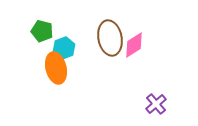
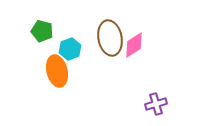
cyan hexagon: moved 6 px right, 1 px down
orange ellipse: moved 1 px right, 3 px down
purple cross: rotated 25 degrees clockwise
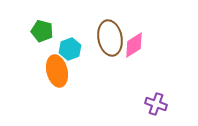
purple cross: rotated 35 degrees clockwise
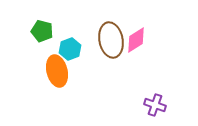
brown ellipse: moved 1 px right, 2 px down
pink diamond: moved 2 px right, 5 px up
purple cross: moved 1 px left, 1 px down
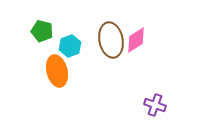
cyan hexagon: moved 3 px up
